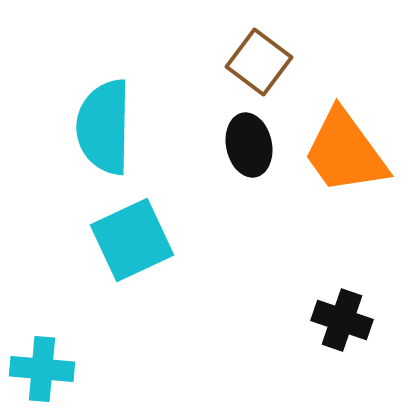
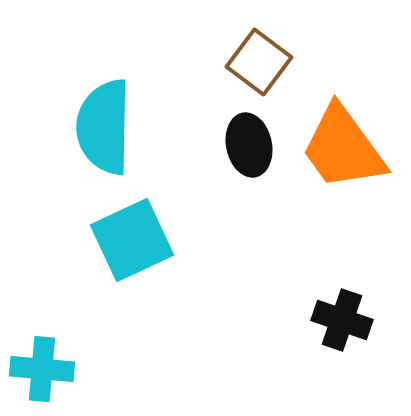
orange trapezoid: moved 2 px left, 4 px up
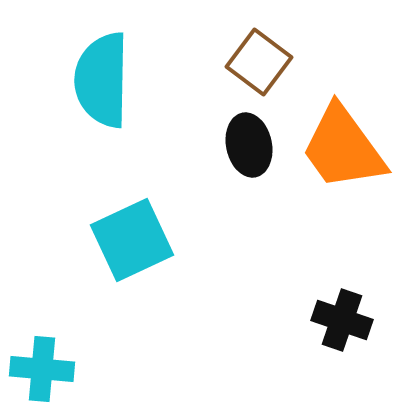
cyan semicircle: moved 2 px left, 47 px up
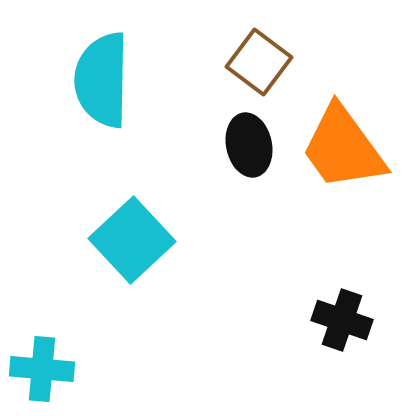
cyan square: rotated 18 degrees counterclockwise
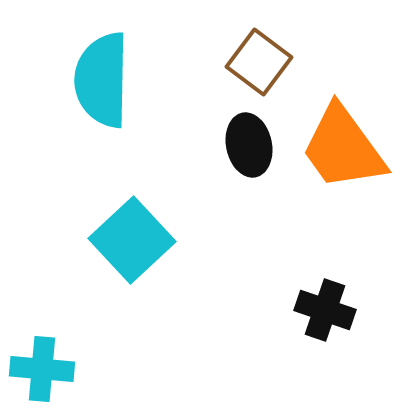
black cross: moved 17 px left, 10 px up
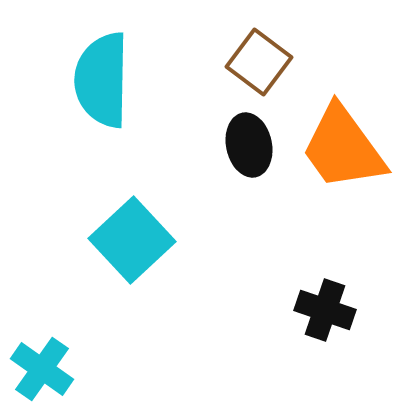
cyan cross: rotated 30 degrees clockwise
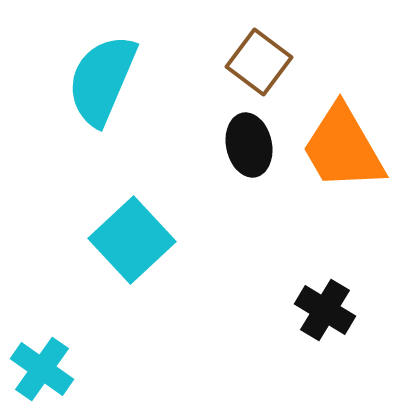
cyan semicircle: rotated 22 degrees clockwise
orange trapezoid: rotated 6 degrees clockwise
black cross: rotated 12 degrees clockwise
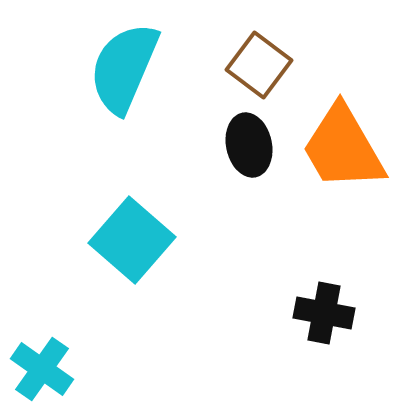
brown square: moved 3 px down
cyan semicircle: moved 22 px right, 12 px up
cyan square: rotated 6 degrees counterclockwise
black cross: moved 1 px left, 3 px down; rotated 20 degrees counterclockwise
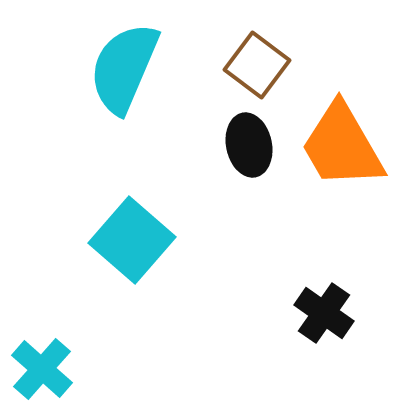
brown square: moved 2 px left
orange trapezoid: moved 1 px left, 2 px up
black cross: rotated 24 degrees clockwise
cyan cross: rotated 6 degrees clockwise
